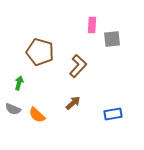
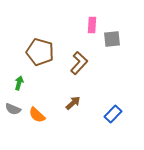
brown L-shape: moved 1 px right, 3 px up
blue rectangle: rotated 36 degrees counterclockwise
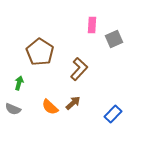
gray square: moved 2 px right; rotated 18 degrees counterclockwise
brown pentagon: rotated 16 degrees clockwise
brown L-shape: moved 6 px down
orange semicircle: moved 13 px right, 8 px up
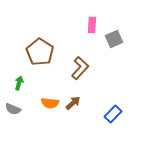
brown L-shape: moved 1 px right, 1 px up
orange semicircle: moved 4 px up; rotated 36 degrees counterclockwise
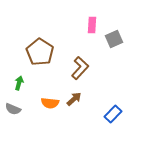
brown arrow: moved 1 px right, 4 px up
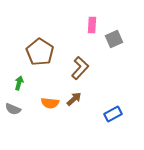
blue rectangle: rotated 18 degrees clockwise
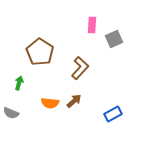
brown arrow: moved 2 px down
gray semicircle: moved 2 px left, 4 px down
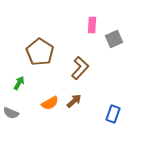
green arrow: rotated 16 degrees clockwise
orange semicircle: rotated 36 degrees counterclockwise
blue rectangle: rotated 42 degrees counterclockwise
